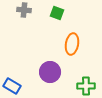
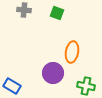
orange ellipse: moved 8 px down
purple circle: moved 3 px right, 1 px down
green cross: rotated 12 degrees clockwise
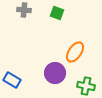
orange ellipse: moved 3 px right; rotated 25 degrees clockwise
purple circle: moved 2 px right
blue rectangle: moved 6 px up
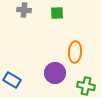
green square: rotated 24 degrees counterclockwise
orange ellipse: rotated 30 degrees counterclockwise
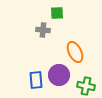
gray cross: moved 19 px right, 20 px down
orange ellipse: rotated 30 degrees counterclockwise
purple circle: moved 4 px right, 2 px down
blue rectangle: moved 24 px right; rotated 54 degrees clockwise
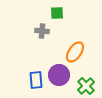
gray cross: moved 1 px left, 1 px down
orange ellipse: rotated 60 degrees clockwise
green cross: rotated 36 degrees clockwise
